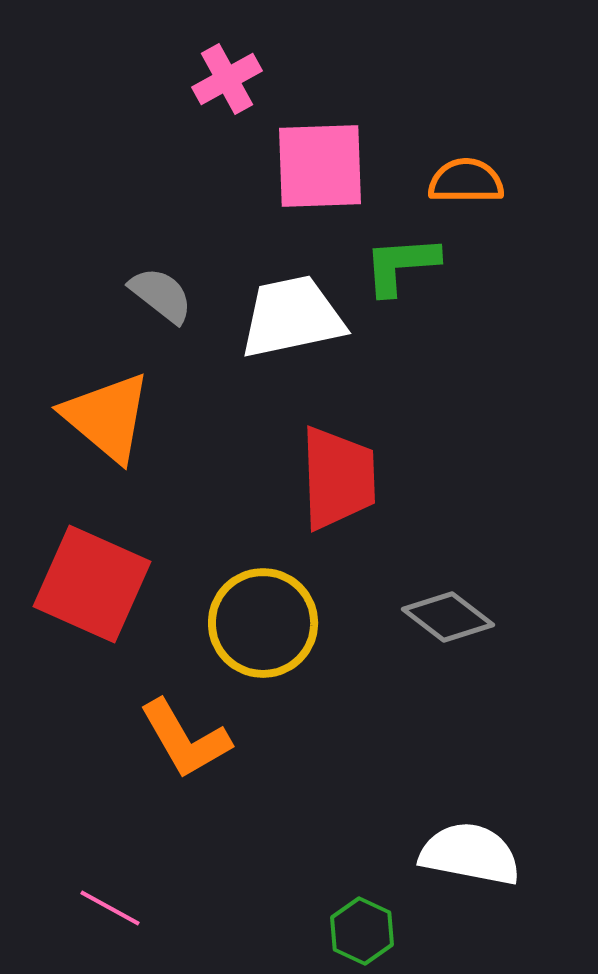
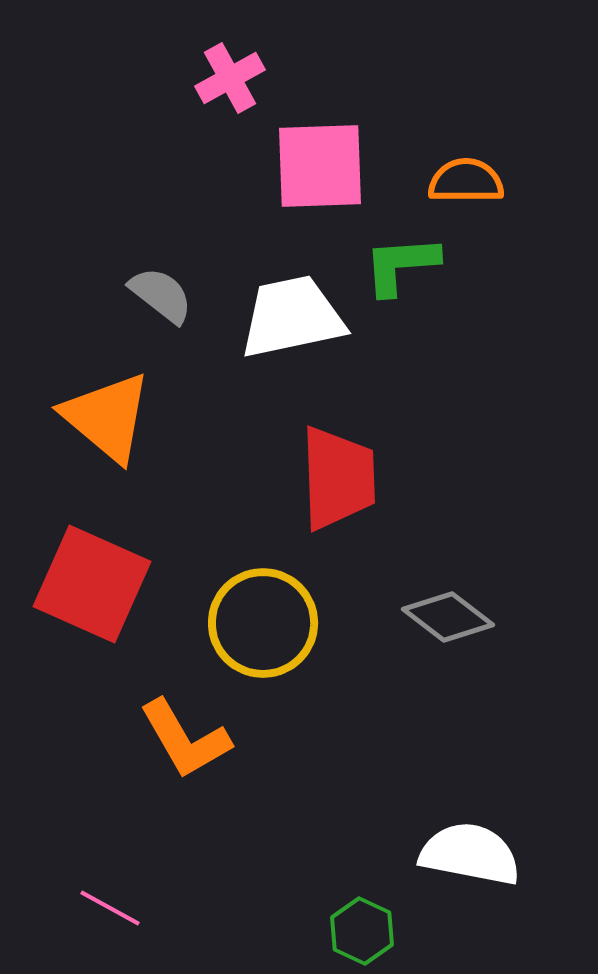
pink cross: moved 3 px right, 1 px up
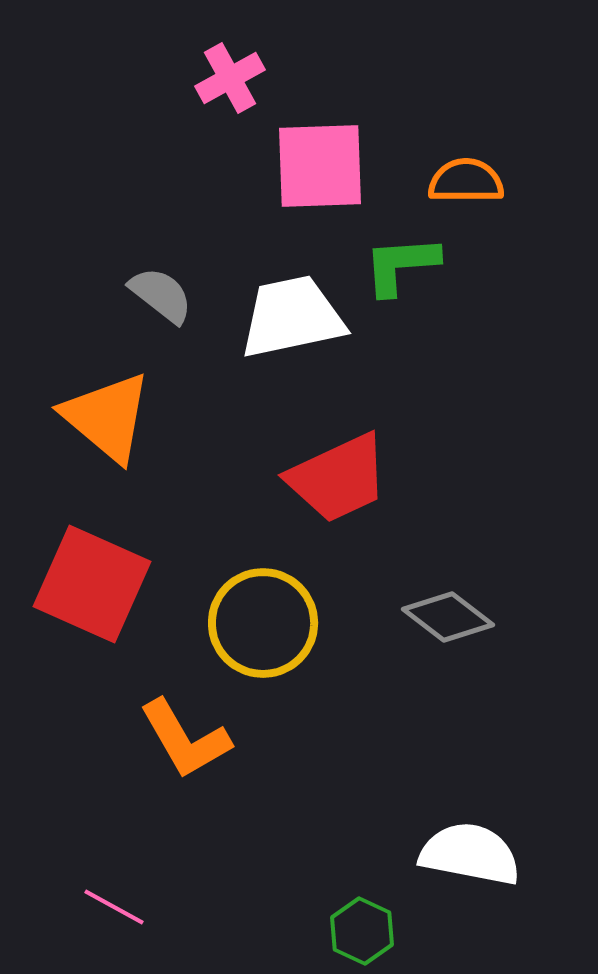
red trapezoid: rotated 67 degrees clockwise
pink line: moved 4 px right, 1 px up
